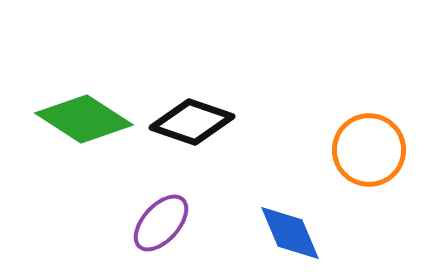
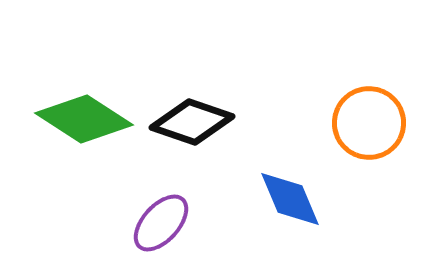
orange circle: moved 27 px up
blue diamond: moved 34 px up
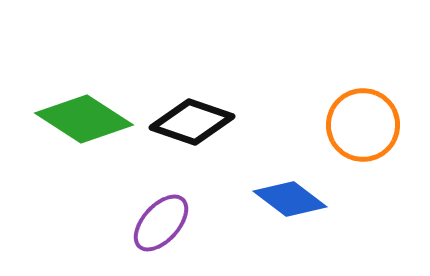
orange circle: moved 6 px left, 2 px down
blue diamond: rotated 30 degrees counterclockwise
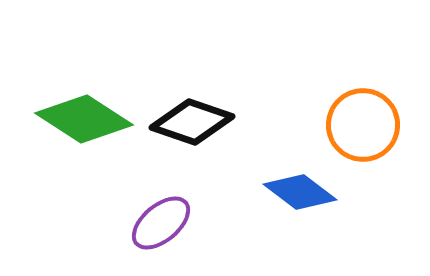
blue diamond: moved 10 px right, 7 px up
purple ellipse: rotated 8 degrees clockwise
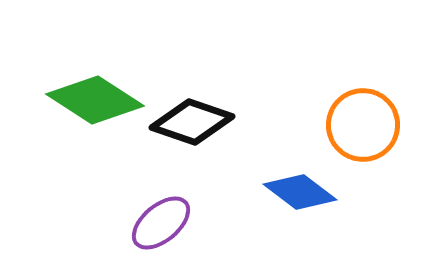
green diamond: moved 11 px right, 19 px up
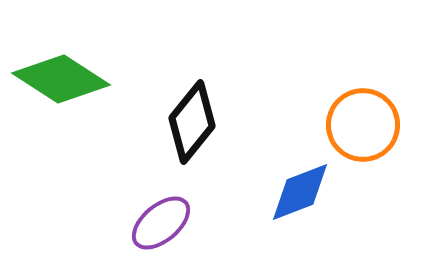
green diamond: moved 34 px left, 21 px up
black diamond: rotated 70 degrees counterclockwise
blue diamond: rotated 58 degrees counterclockwise
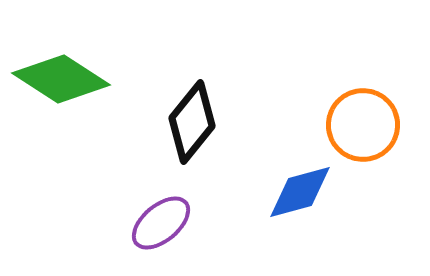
blue diamond: rotated 6 degrees clockwise
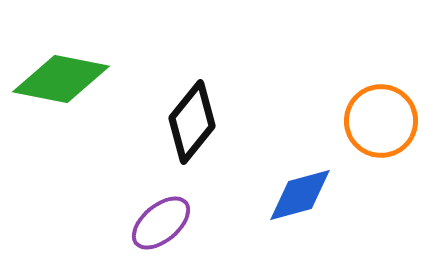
green diamond: rotated 22 degrees counterclockwise
orange circle: moved 18 px right, 4 px up
blue diamond: moved 3 px down
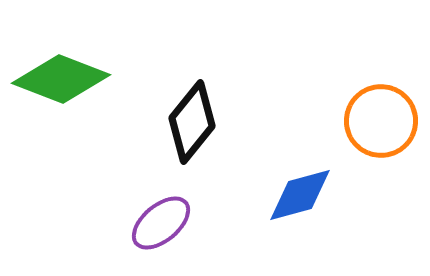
green diamond: rotated 10 degrees clockwise
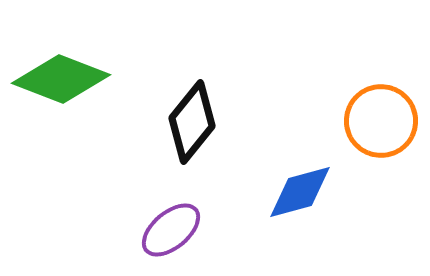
blue diamond: moved 3 px up
purple ellipse: moved 10 px right, 7 px down
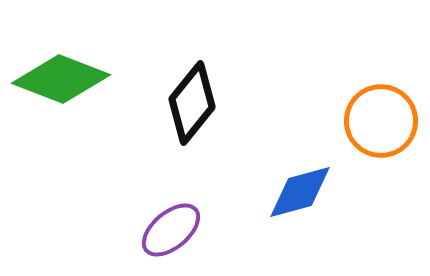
black diamond: moved 19 px up
